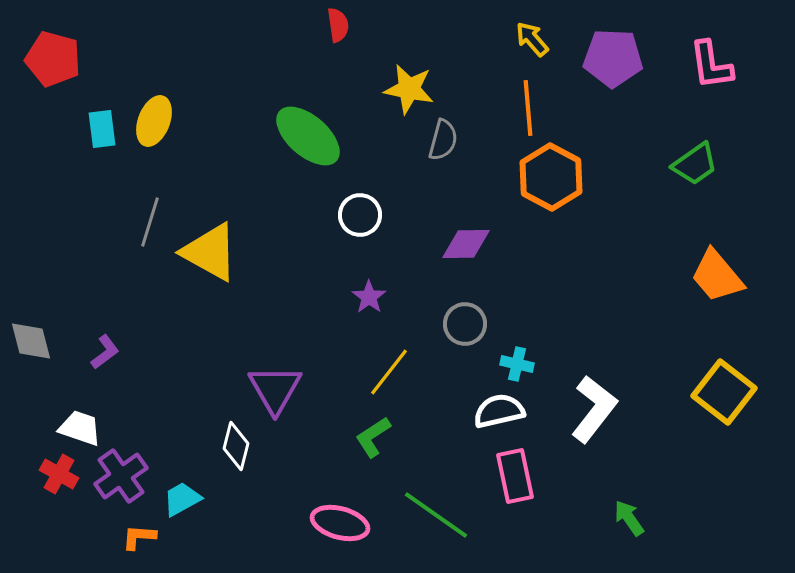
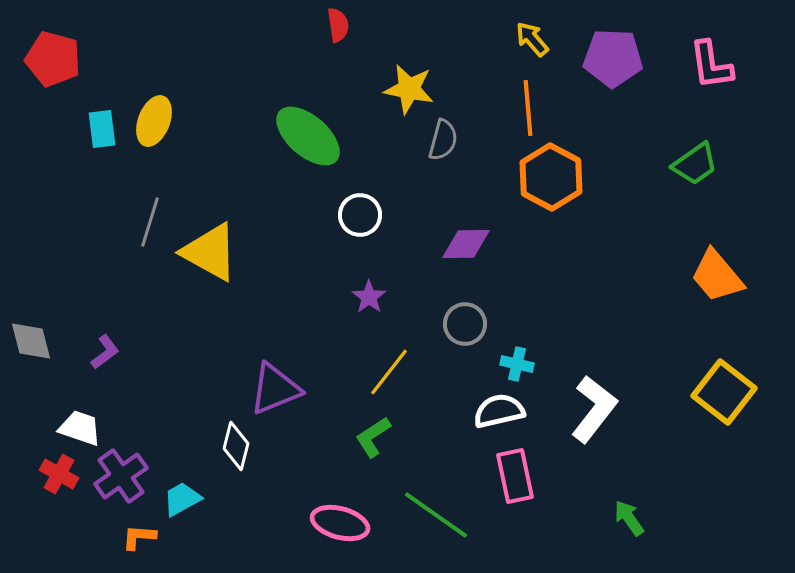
purple triangle: rotated 38 degrees clockwise
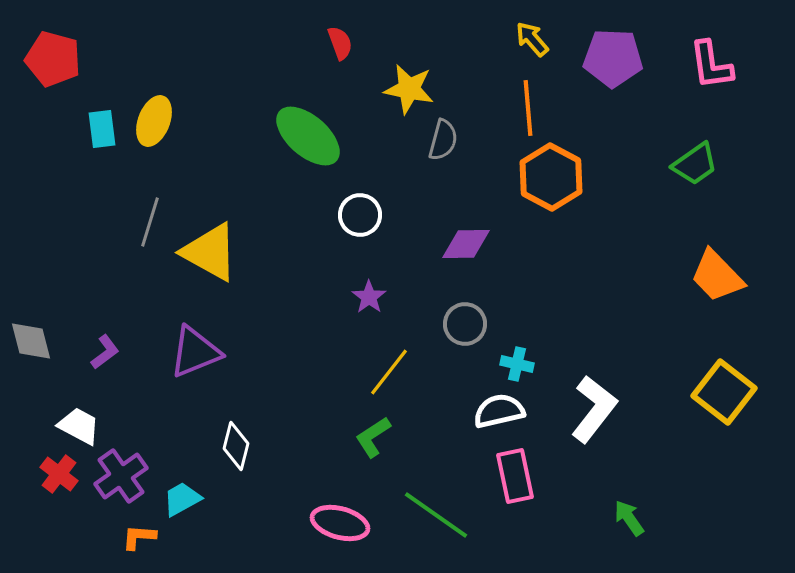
red semicircle: moved 2 px right, 18 px down; rotated 12 degrees counterclockwise
orange trapezoid: rotated 4 degrees counterclockwise
purple triangle: moved 80 px left, 37 px up
white trapezoid: moved 1 px left, 2 px up; rotated 9 degrees clockwise
red cross: rotated 9 degrees clockwise
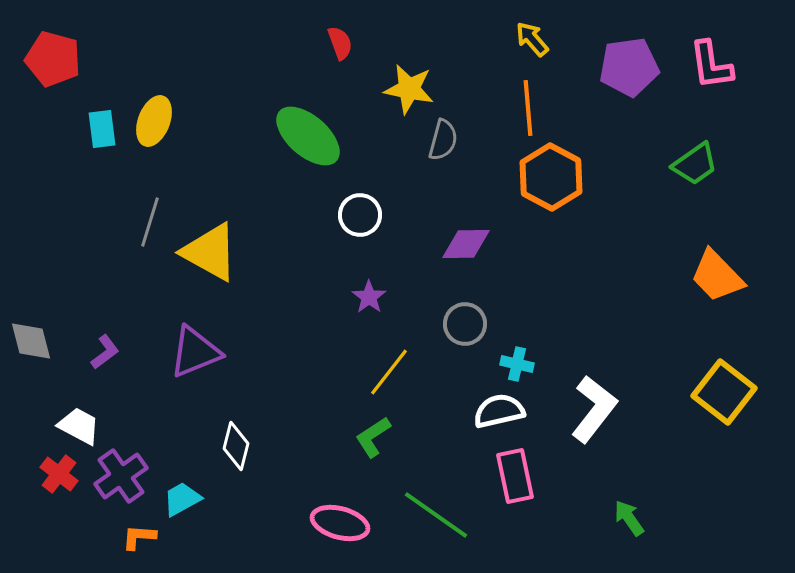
purple pentagon: moved 16 px right, 9 px down; rotated 10 degrees counterclockwise
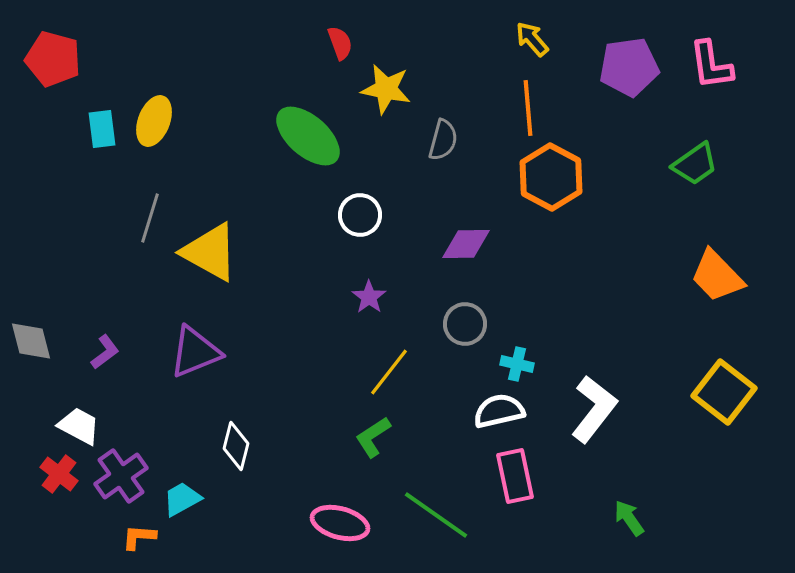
yellow star: moved 23 px left
gray line: moved 4 px up
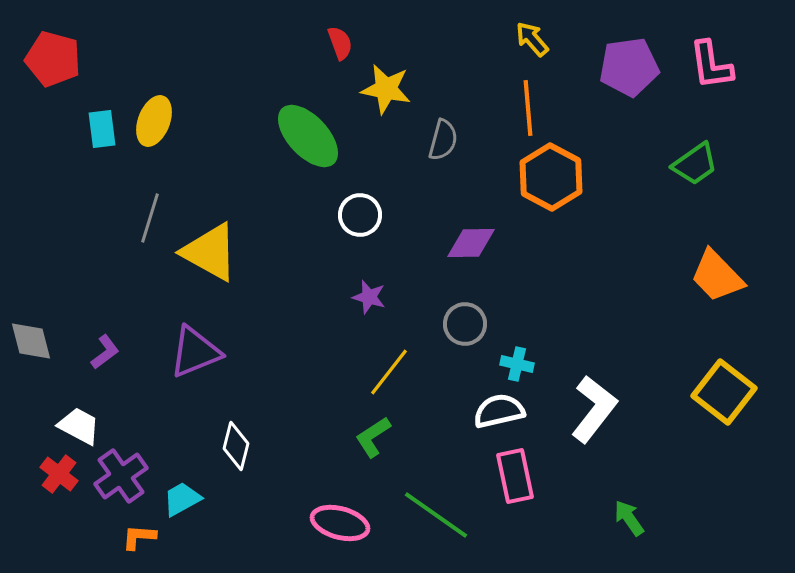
green ellipse: rotated 6 degrees clockwise
purple diamond: moved 5 px right, 1 px up
purple star: rotated 20 degrees counterclockwise
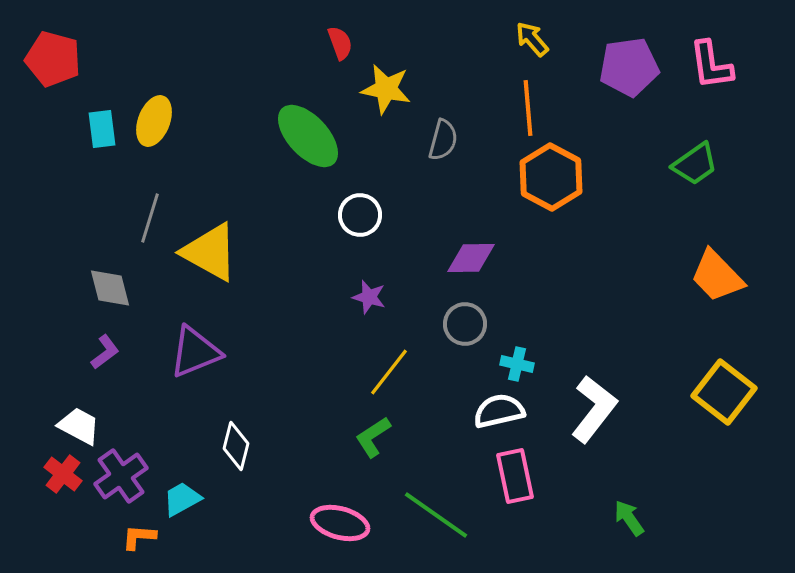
purple diamond: moved 15 px down
gray diamond: moved 79 px right, 53 px up
red cross: moved 4 px right
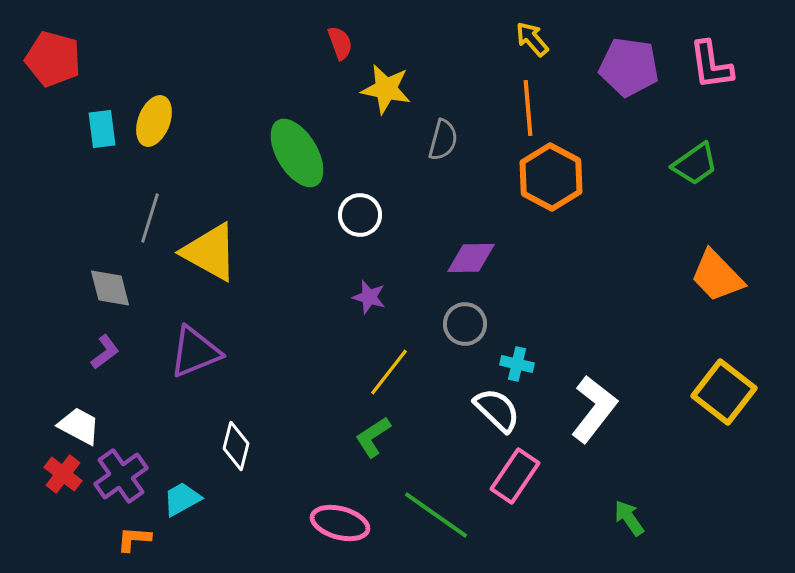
purple pentagon: rotated 16 degrees clockwise
green ellipse: moved 11 px left, 17 px down; rotated 12 degrees clockwise
white semicircle: moved 2 px left, 1 px up; rotated 57 degrees clockwise
pink rectangle: rotated 46 degrees clockwise
orange L-shape: moved 5 px left, 2 px down
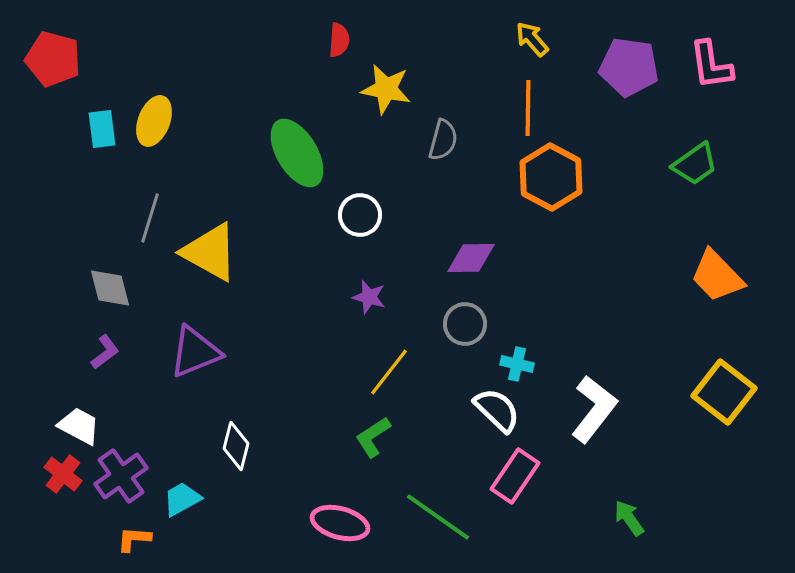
red semicircle: moved 1 px left, 3 px up; rotated 24 degrees clockwise
orange line: rotated 6 degrees clockwise
green line: moved 2 px right, 2 px down
